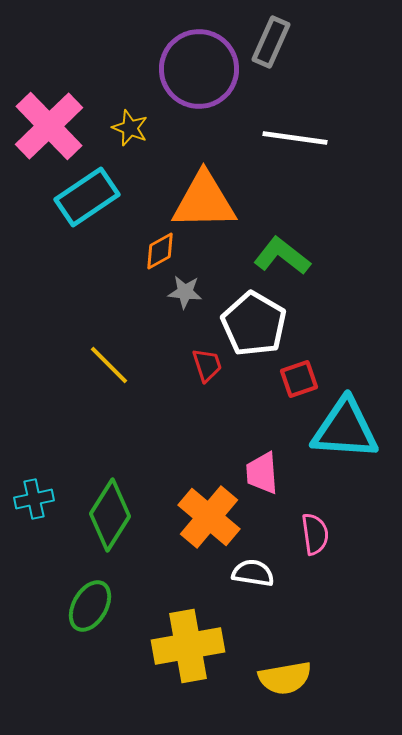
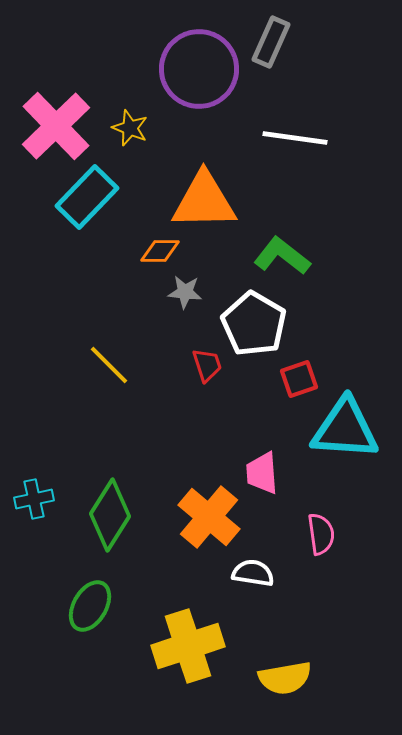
pink cross: moved 7 px right
cyan rectangle: rotated 12 degrees counterclockwise
orange diamond: rotated 30 degrees clockwise
pink semicircle: moved 6 px right
yellow cross: rotated 8 degrees counterclockwise
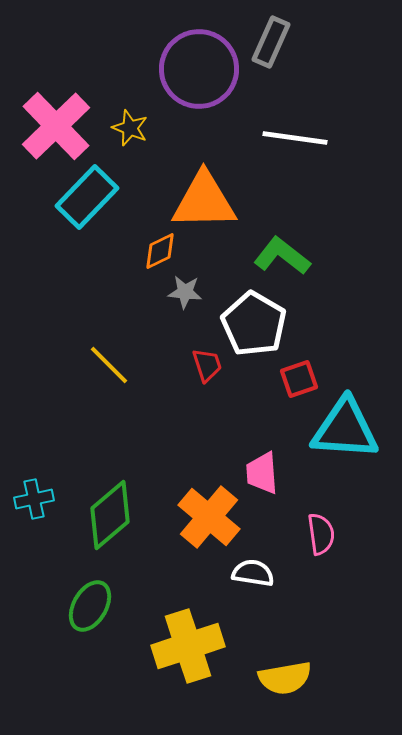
orange diamond: rotated 27 degrees counterclockwise
green diamond: rotated 18 degrees clockwise
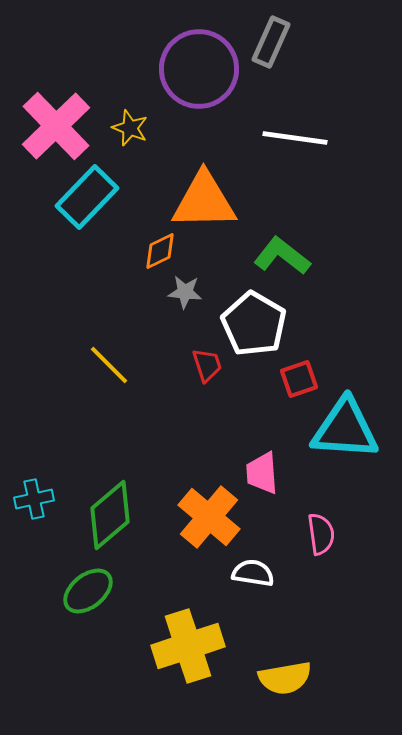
green ellipse: moved 2 px left, 15 px up; rotated 21 degrees clockwise
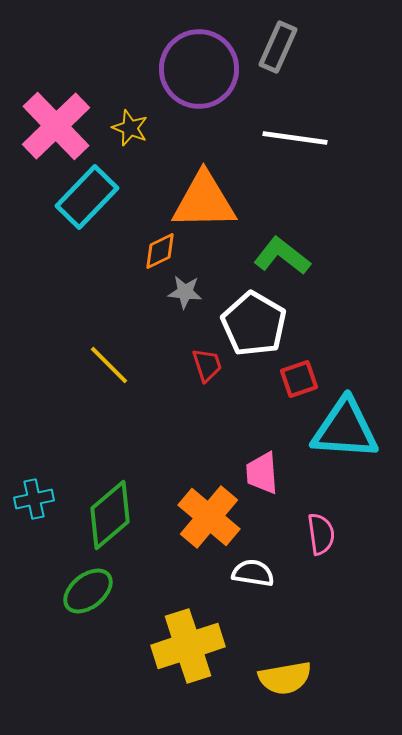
gray rectangle: moved 7 px right, 5 px down
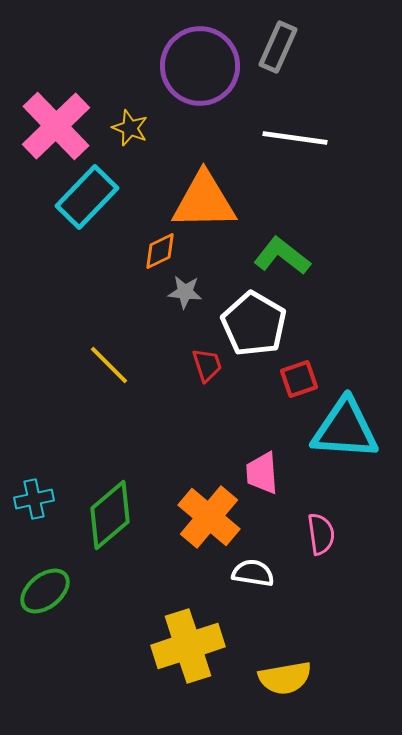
purple circle: moved 1 px right, 3 px up
green ellipse: moved 43 px left
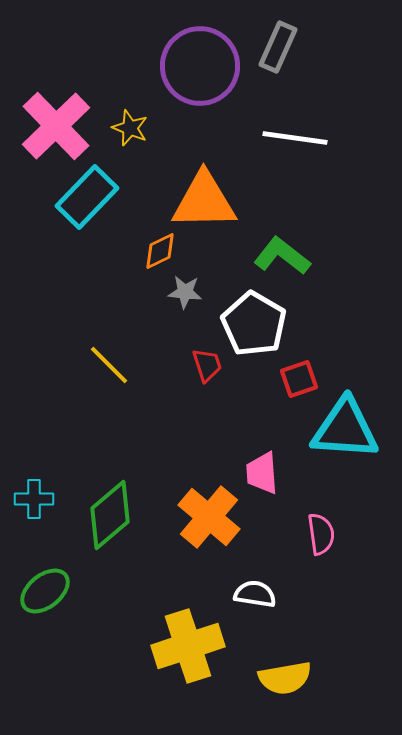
cyan cross: rotated 12 degrees clockwise
white semicircle: moved 2 px right, 21 px down
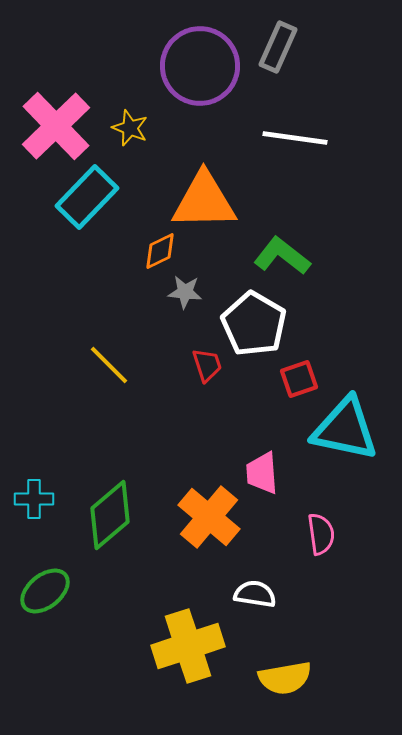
cyan triangle: rotated 8 degrees clockwise
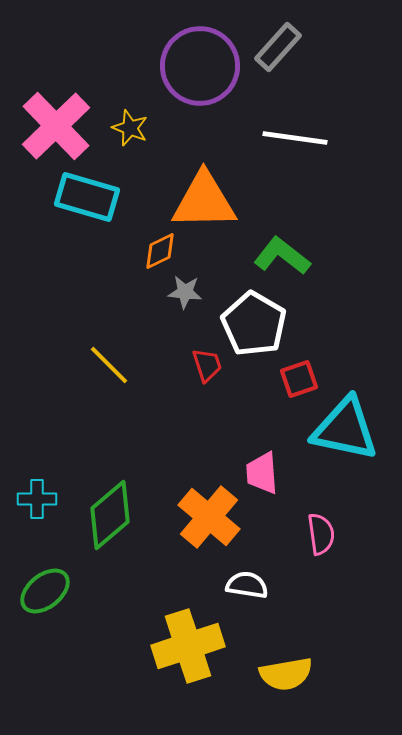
gray rectangle: rotated 18 degrees clockwise
cyan rectangle: rotated 62 degrees clockwise
cyan cross: moved 3 px right
white semicircle: moved 8 px left, 9 px up
yellow semicircle: moved 1 px right, 4 px up
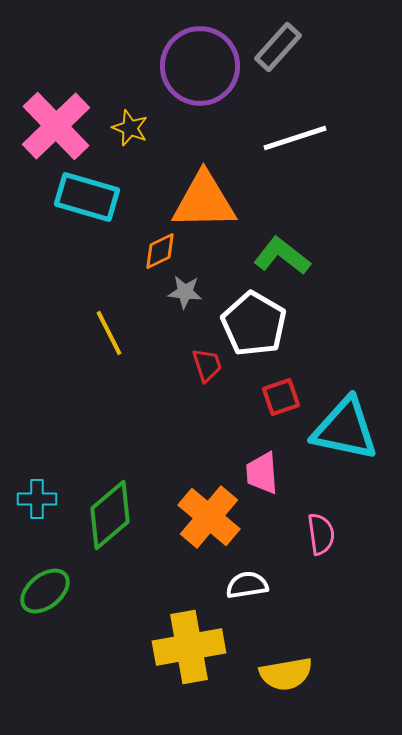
white line: rotated 26 degrees counterclockwise
yellow line: moved 32 px up; rotated 18 degrees clockwise
red square: moved 18 px left, 18 px down
white semicircle: rotated 18 degrees counterclockwise
yellow cross: moved 1 px right, 1 px down; rotated 8 degrees clockwise
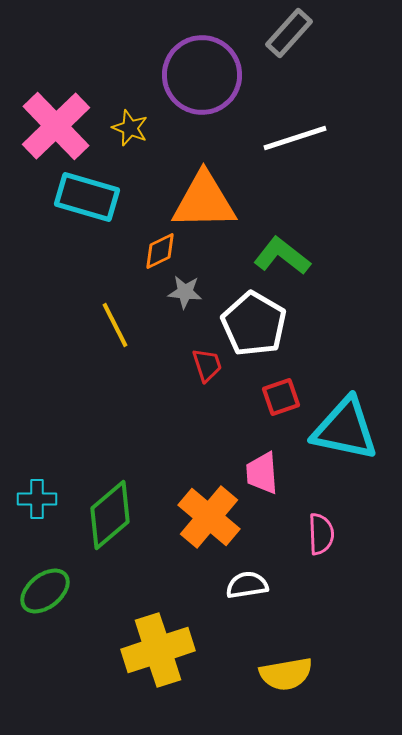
gray rectangle: moved 11 px right, 14 px up
purple circle: moved 2 px right, 9 px down
yellow line: moved 6 px right, 8 px up
pink semicircle: rotated 6 degrees clockwise
yellow cross: moved 31 px left, 3 px down; rotated 8 degrees counterclockwise
